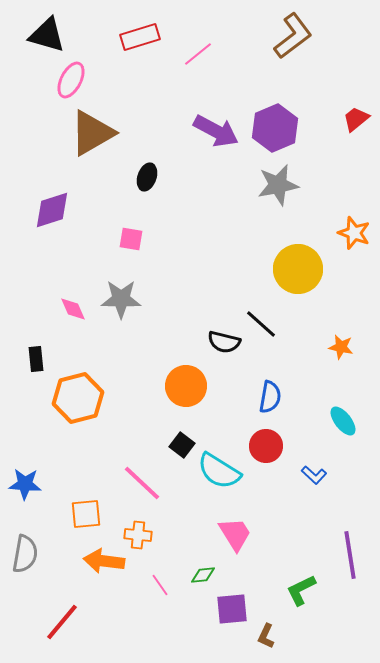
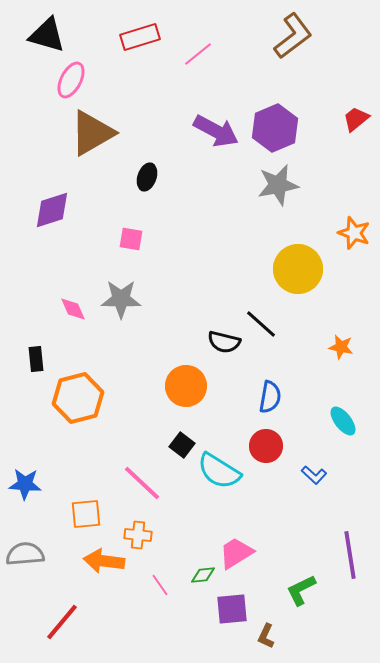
pink trapezoid at (235, 534): moved 1 px right, 19 px down; rotated 90 degrees counterclockwise
gray semicircle at (25, 554): rotated 105 degrees counterclockwise
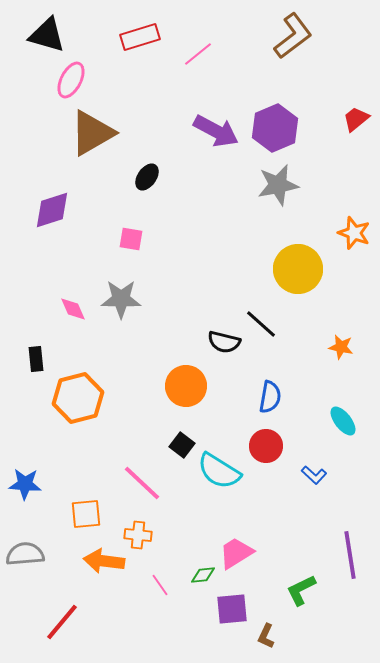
black ellipse at (147, 177): rotated 16 degrees clockwise
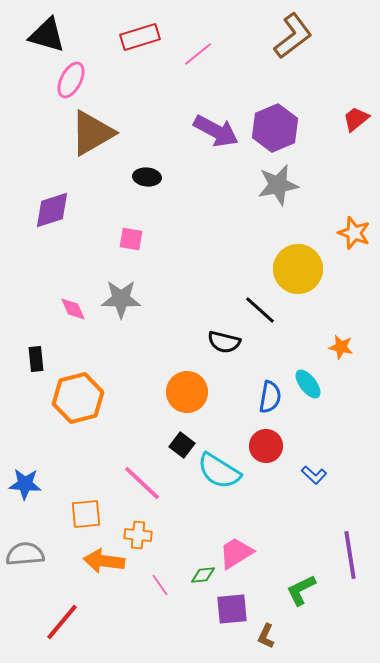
black ellipse at (147, 177): rotated 60 degrees clockwise
black line at (261, 324): moved 1 px left, 14 px up
orange circle at (186, 386): moved 1 px right, 6 px down
cyan ellipse at (343, 421): moved 35 px left, 37 px up
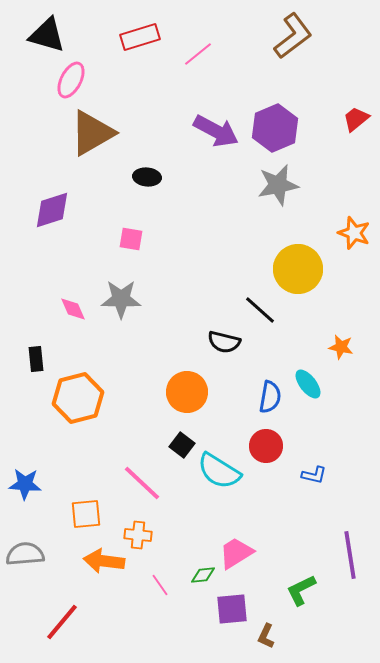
blue L-shape at (314, 475): rotated 30 degrees counterclockwise
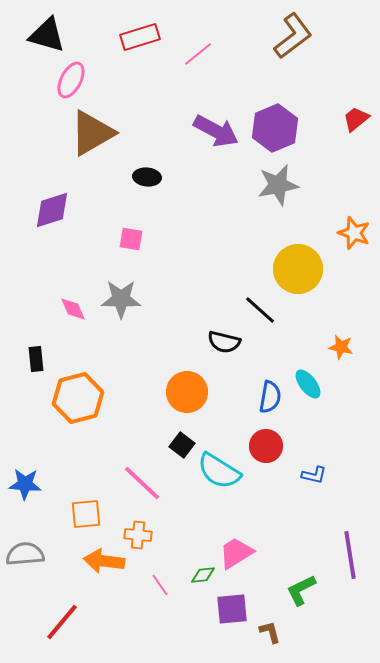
brown L-shape at (266, 636): moved 4 px right, 4 px up; rotated 140 degrees clockwise
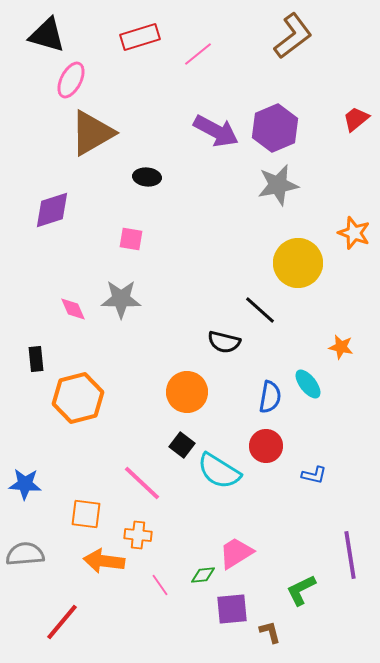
yellow circle at (298, 269): moved 6 px up
orange square at (86, 514): rotated 12 degrees clockwise
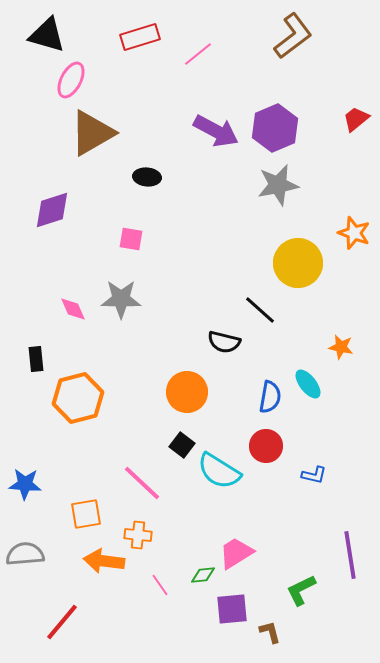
orange square at (86, 514): rotated 16 degrees counterclockwise
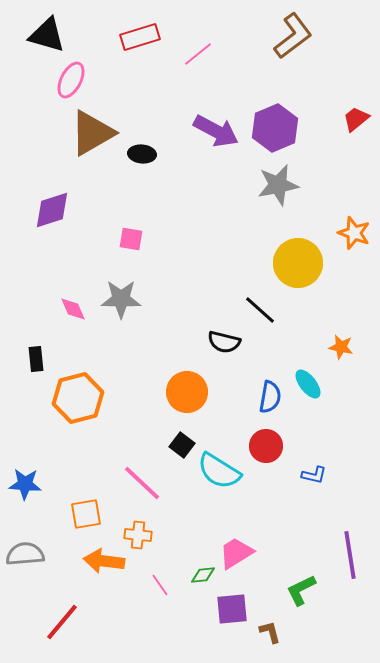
black ellipse at (147, 177): moved 5 px left, 23 px up
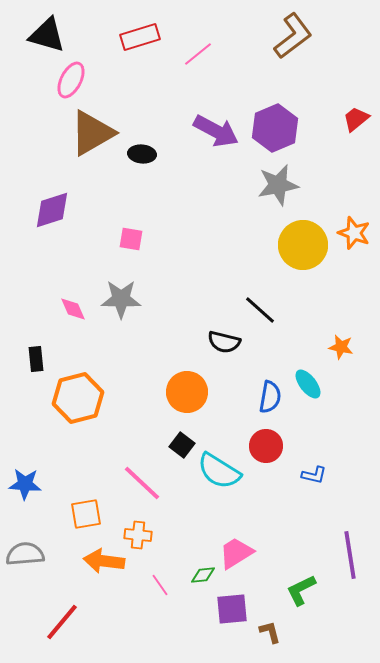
yellow circle at (298, 263): moved 5 px right, 18 px up
